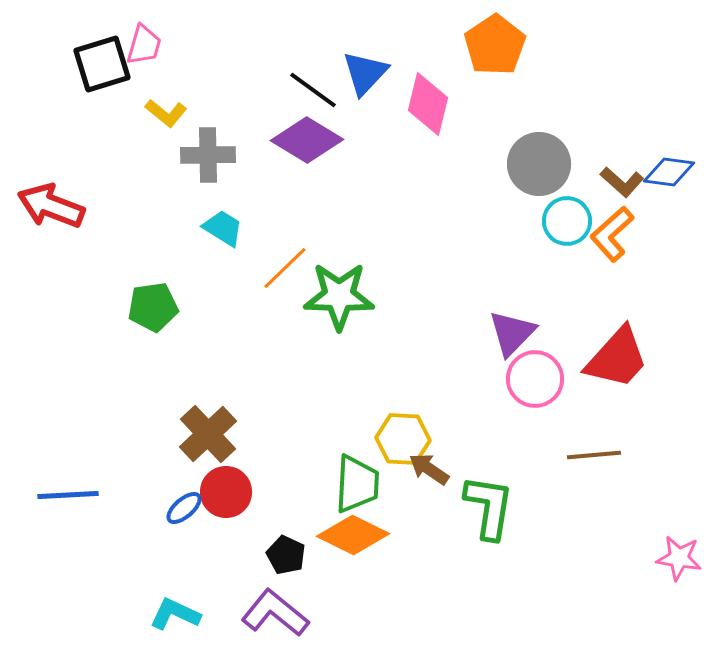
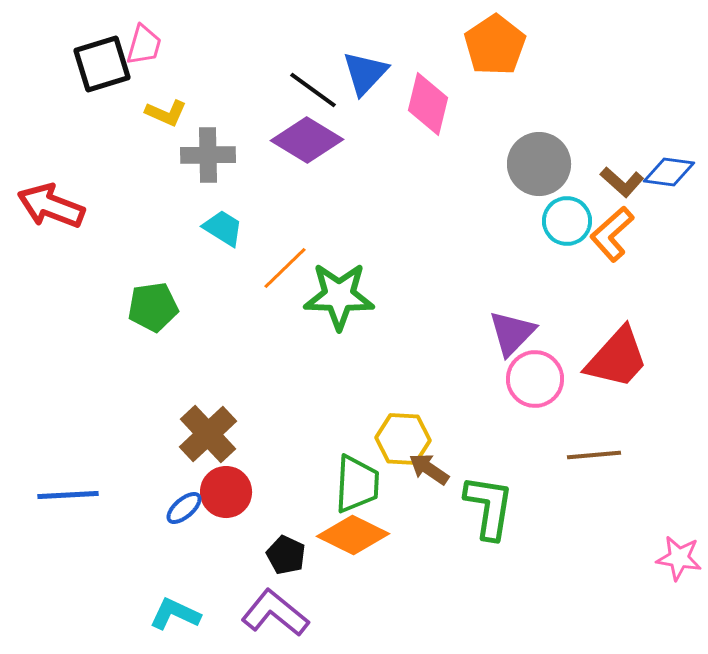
yellow L-shape: rotated 15 degrees counterclockwise
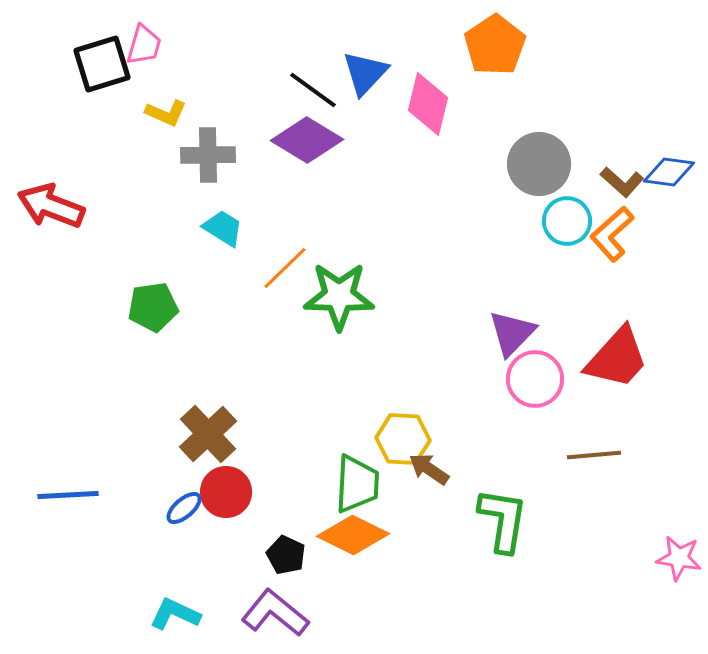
green L-shape: moved 14 px right, 13 px down
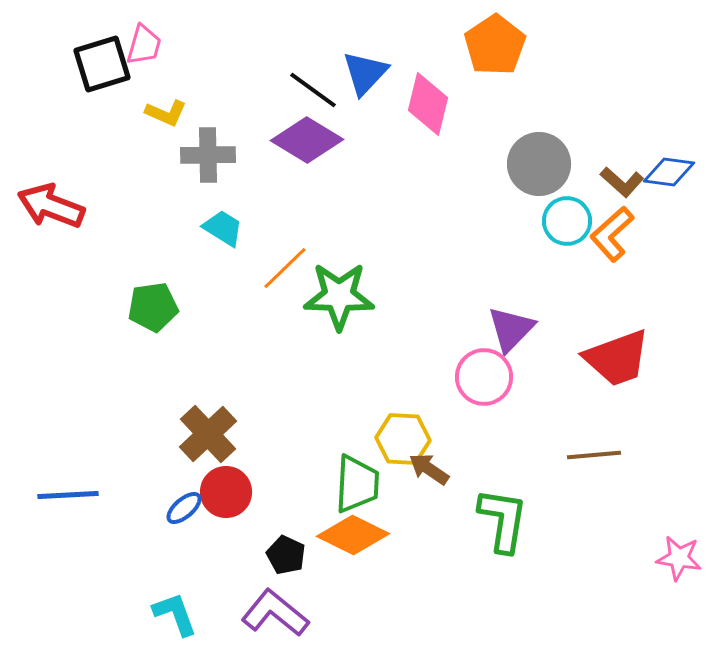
purple triangle: moved 1 px left, 4 px up
red trapezoid: rotated 28 degrees clockwise
pink circle: moved 51 px left, 2 px up
cyan L-shape: rotated 45 degrees clockwise
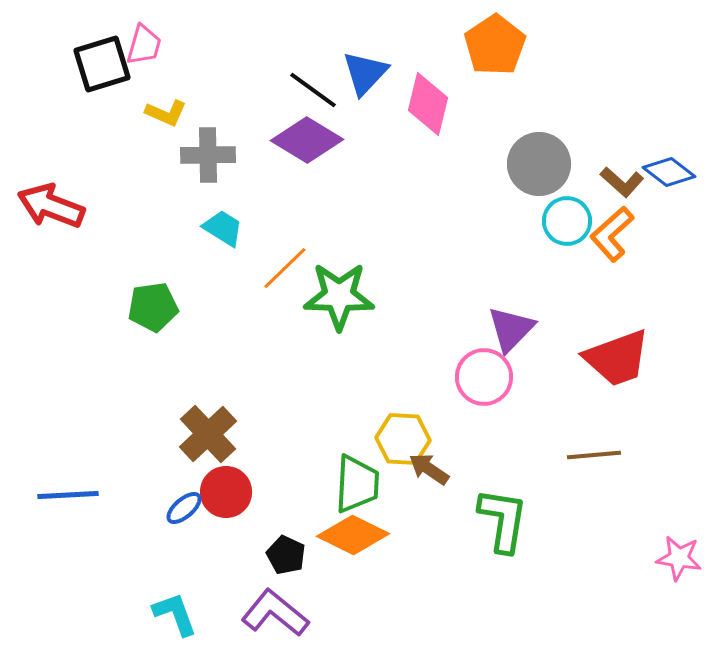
blue diamond: rotated 30 degrees clockwise
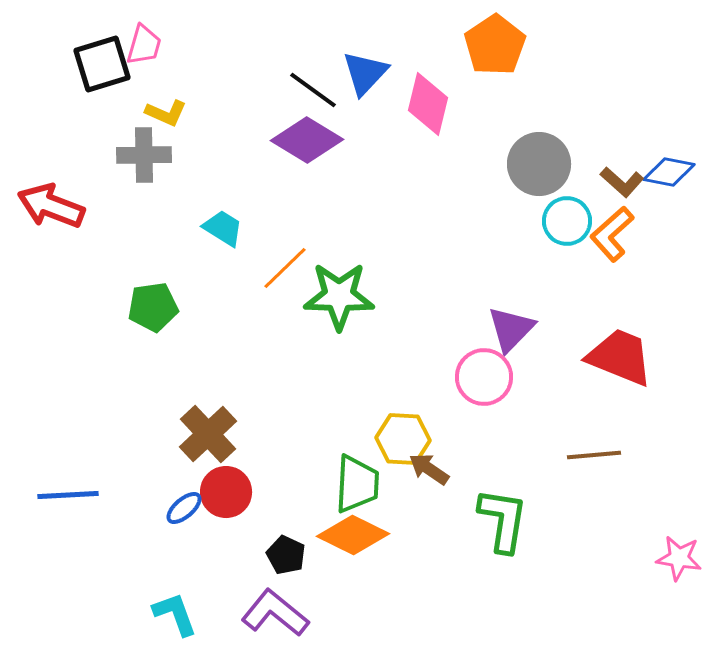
gray cross: moved 64 px left
blue diamond: rotated 27 degrees counterclockwise
red trapezoid: moved 3 px right, 1 px up; rotated 138 degrees counterclockwise
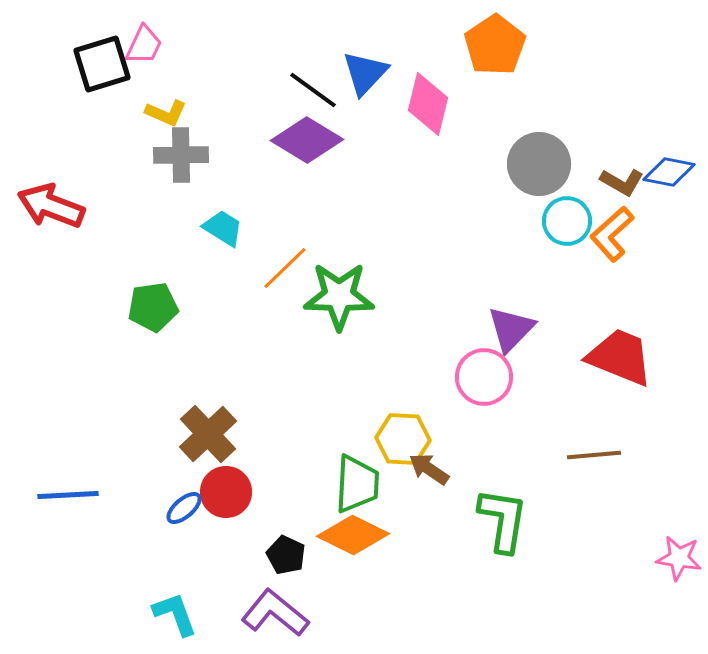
pink trapezoid: rotated 9 degrees clockwise
gray cross: moved 37 px right
brown L-shape: rotated 12 degrees counterclockwise
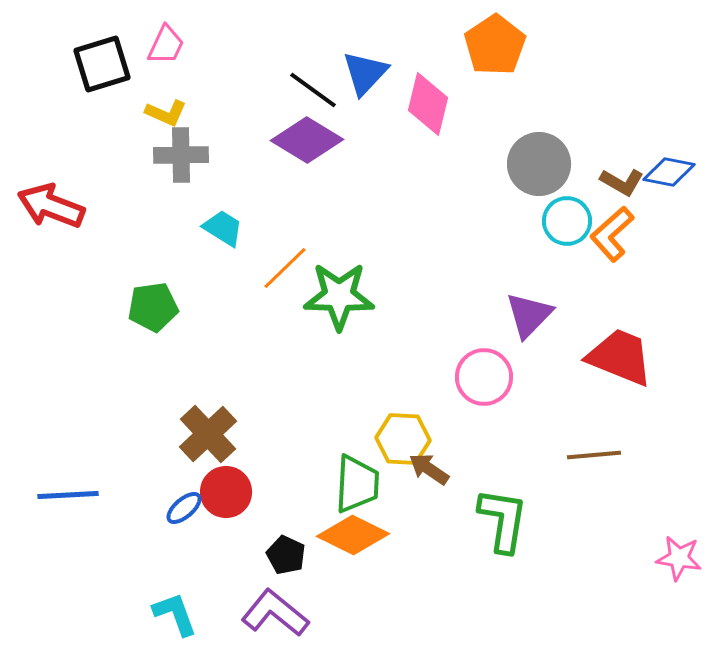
pink trapezoid: moved 22 px right
purple triangle: moved 18 px right, 14 px up
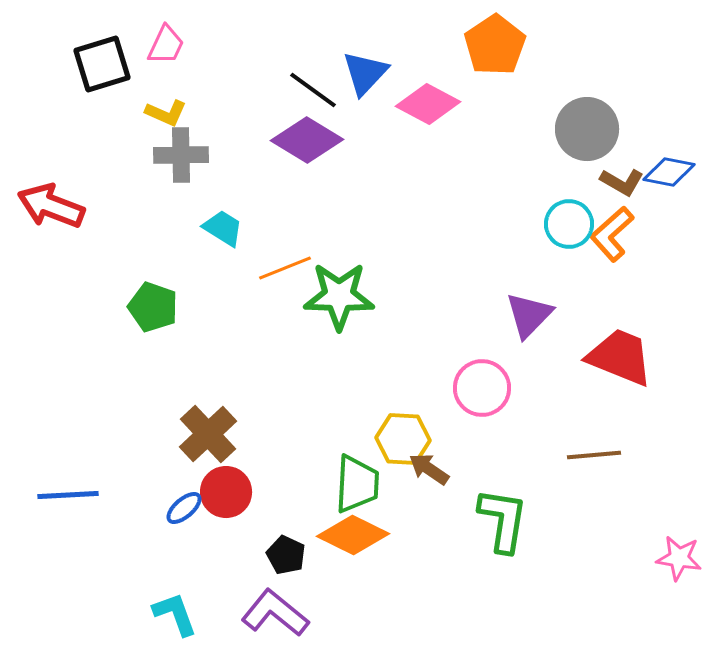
pink diamond: rotated 76 degrees counterclockwise
gray circle: moved 48 px right, 35 px up
cyan circle: moved 2 px right, 3 px down
orange line: rotated 22 degrees clockwise
green pentagon: rotated 27 degrees clockwise
pink circle: moved 2 px left, 11 px down
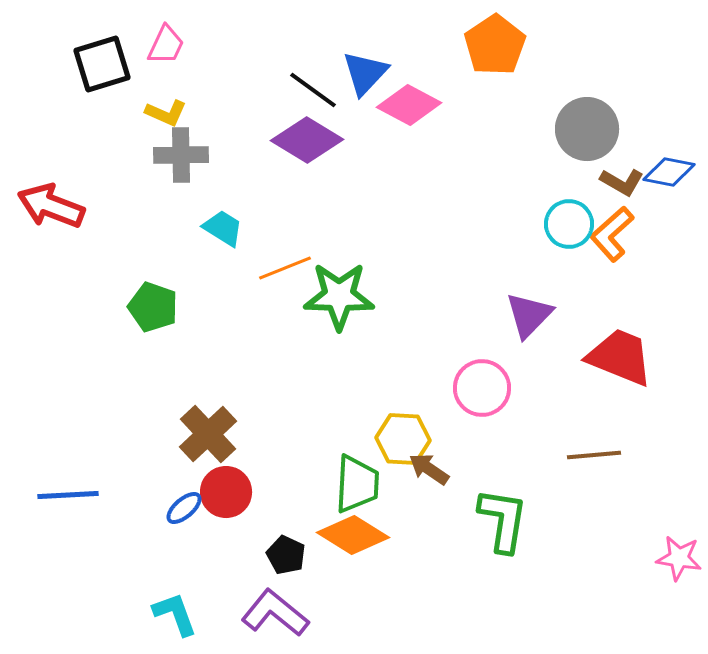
pink diamond: moved 19 px left, 1 px down
orange diamond: rotated 6 degrees clockwise
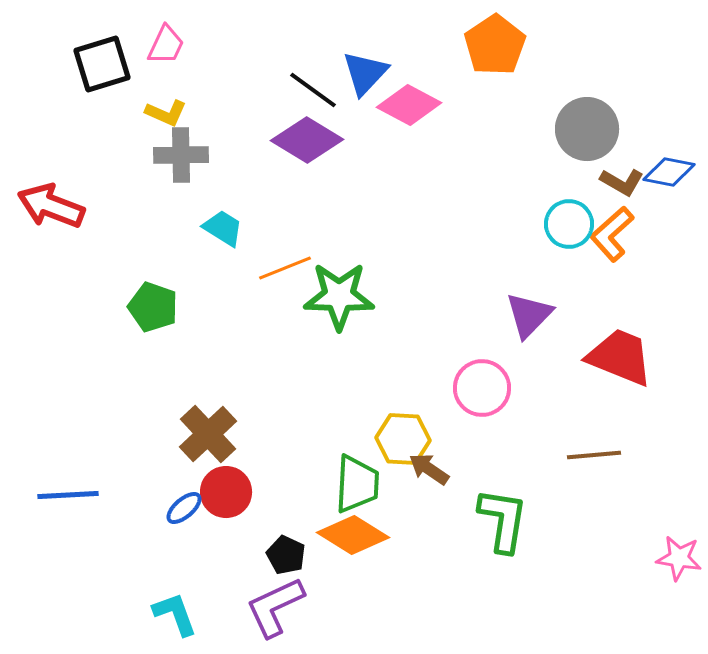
purple L-shape: moved 6 px up; rotated 64 degrees counterclockwise
